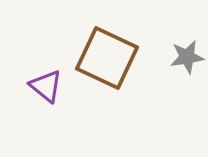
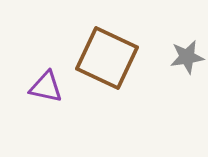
purple triangle: moved 1 px down; rotated 27 degrees counterclockwise
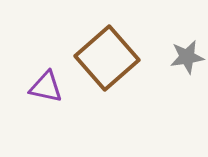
brown square: rotated 24 degrees clockwise
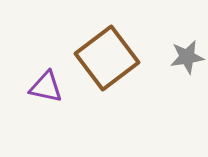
brown square: rotated 4 degrees clockwise
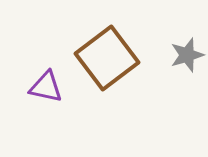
gray star: moved 2 px up; rotated 8 degrees counterclockwise
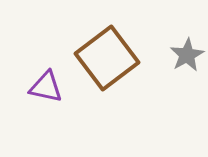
gray star: rotated 12 degrees counterclockwise
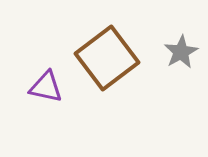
gray star: moved 6 px left, 3 px up
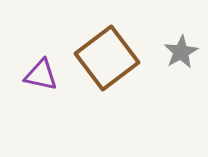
purple triangle: moved 5 px left, 12 px up
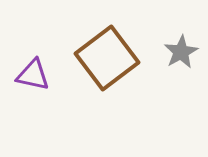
purple triangle: moved 8 px left
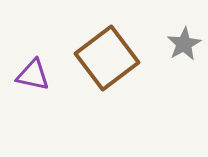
gray star: moved 3 px right, 8 px up
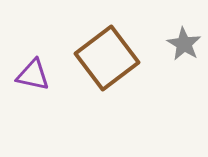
gray star: rotated 12 degrees counterclockwise
